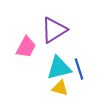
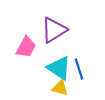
cyan triangle: rotated 48 degrees clockwise
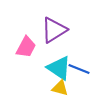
blue line: rotated 50 degrees counterclockwise
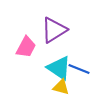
yellow triangle: moved 1 px right, 1 px up
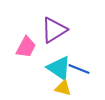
yellow triangle: moved 2 px right, 1 px down
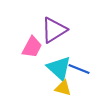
pink trapezoid: moved 6 px right
cyan triangle: rotated 8 degrees clockwise
